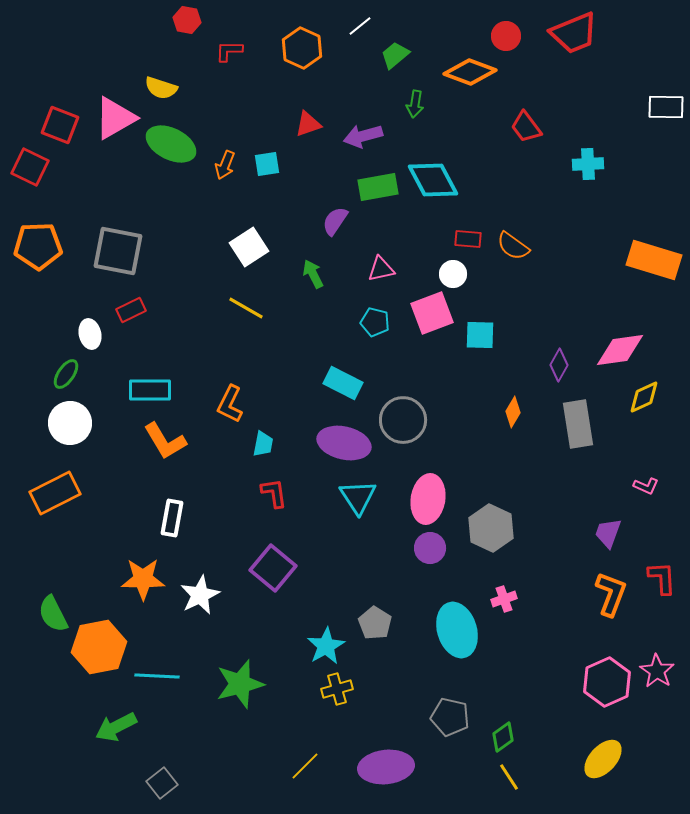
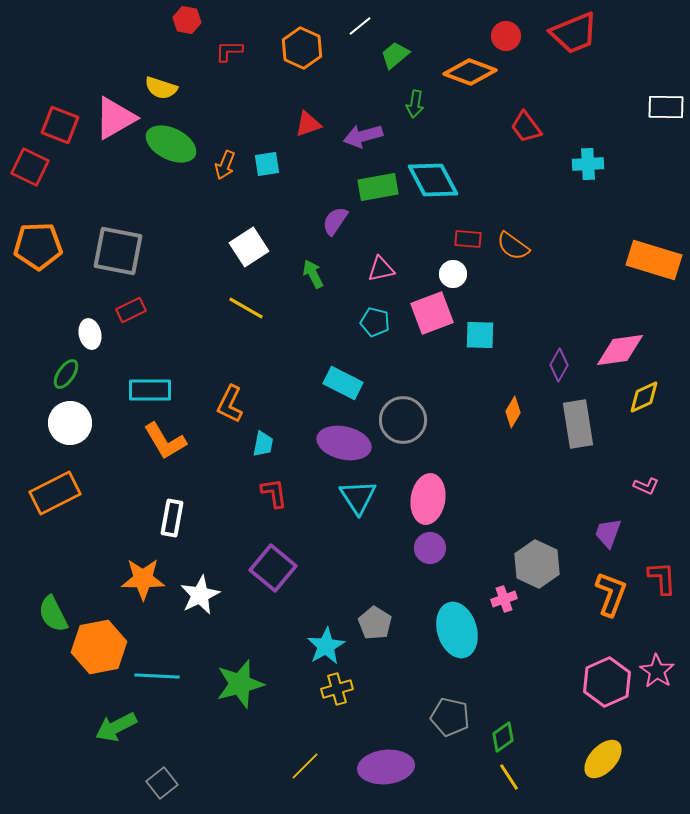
gray hexagon at (491, 528): moved 46 px right, 36 px down
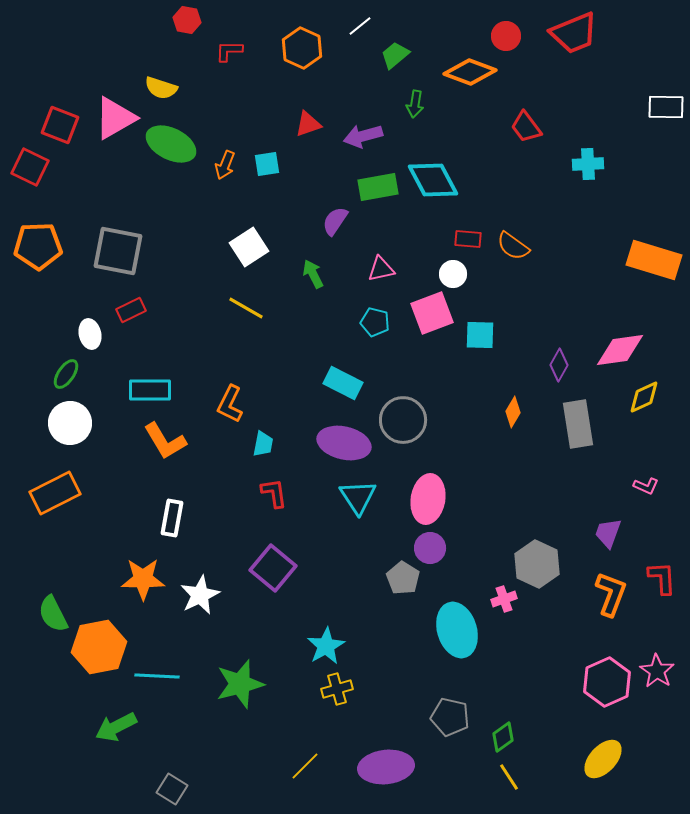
gray pentagon at (375, 623): moved 28 px right, 45 px up
gray square at (162, 783): moved 10 px right, 6 px down; rotated 20 degrees counterclockwise
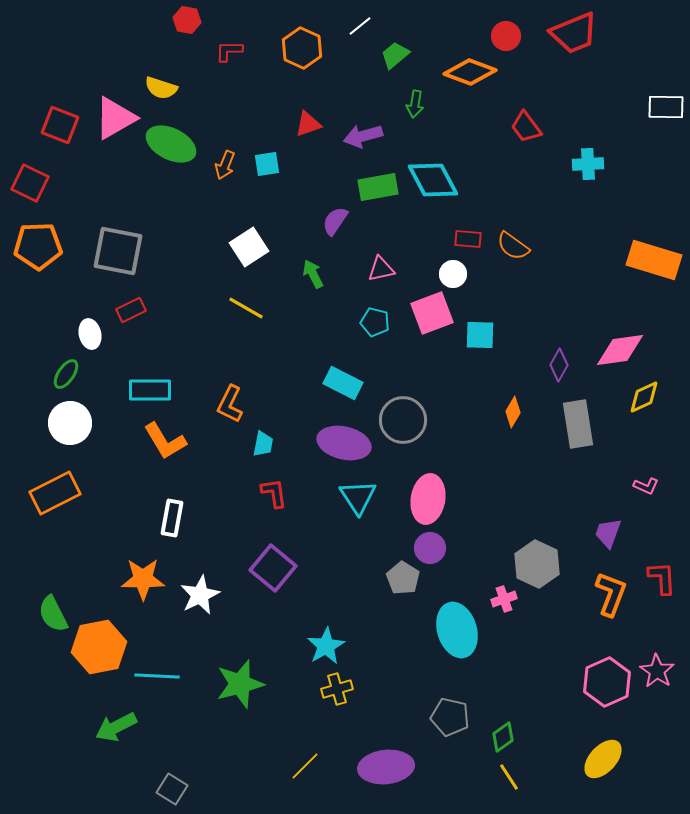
red square at (30, 167): moved 16 px down
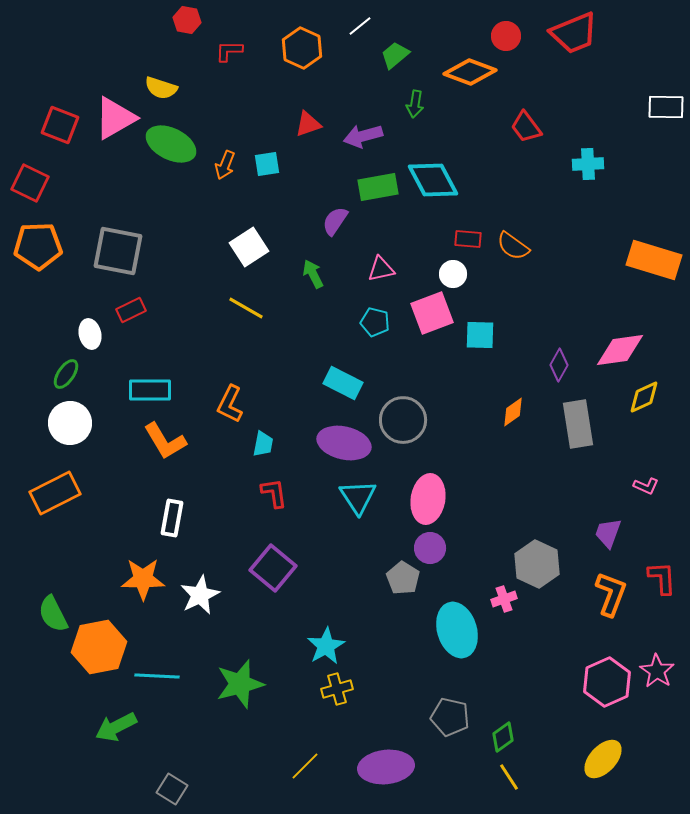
orange diamond at (513, 412): rotated 24 degrees clockwise
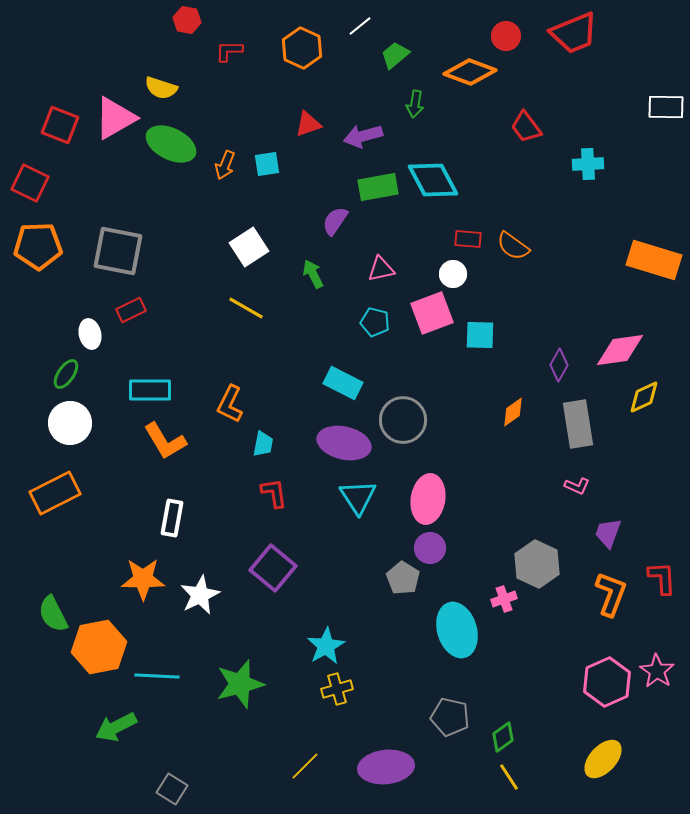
pink L-shape at (646, 486): moved 69 px left
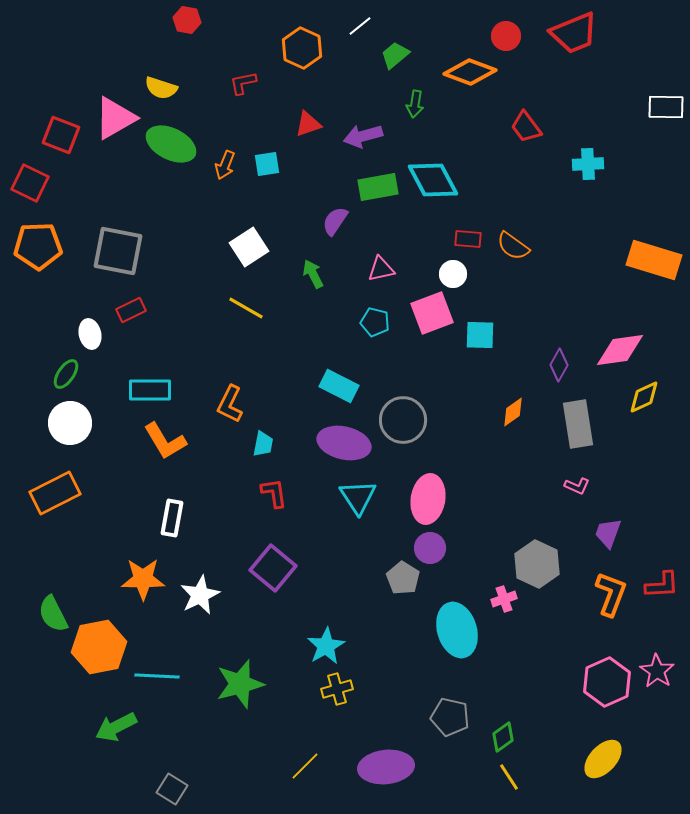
red L-shape at (229, 51): moved 14 px right, 32 px down; rotated 12 degrees counterclockwise
red square at (60, 125): moved 1 px right, 10 px down
cyan rectangle at (343, 383): moved 4 px left, 3 px down
red L-shape at (662, 578): moved 7 px down; rotated 90 degrees clockwise
